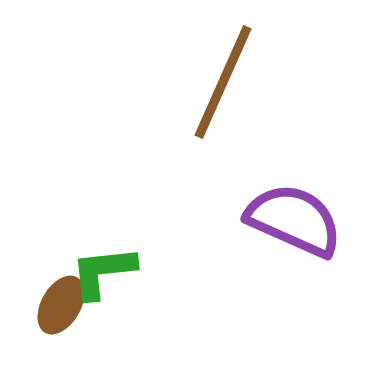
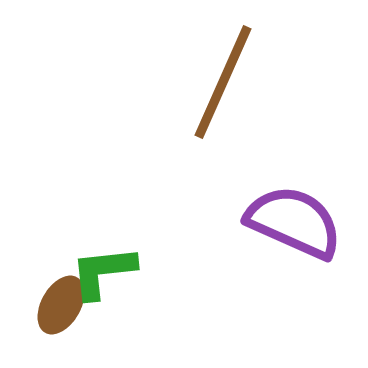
purple semicircle: moved 2 px down
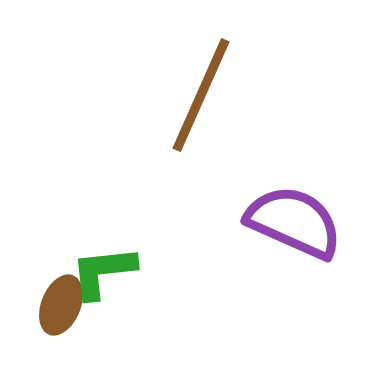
brown line: moved 22 px left, 13 px down
brown ellipse: rotated 8 degrees counterclockwise
